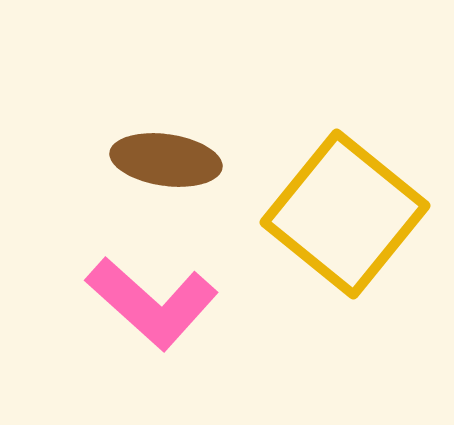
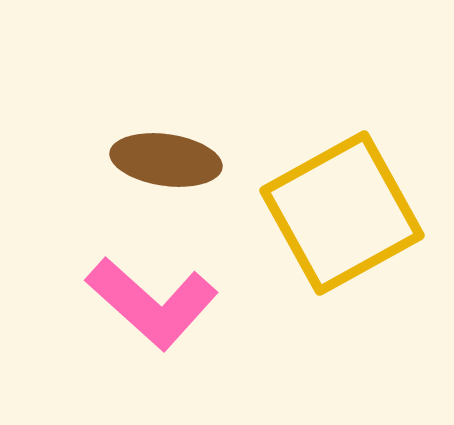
yellow square: moved 3 px left, 1 px up; rotated 22 degrees clockwise
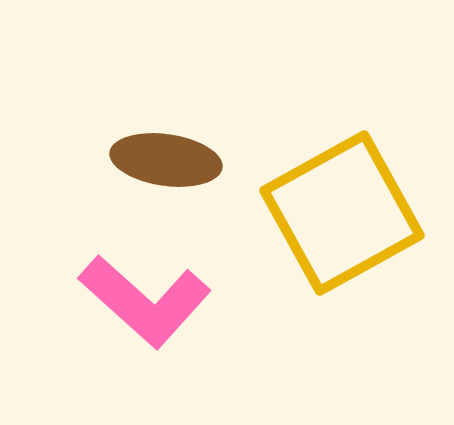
pink L-shape: moved 7 px left, 2 px up
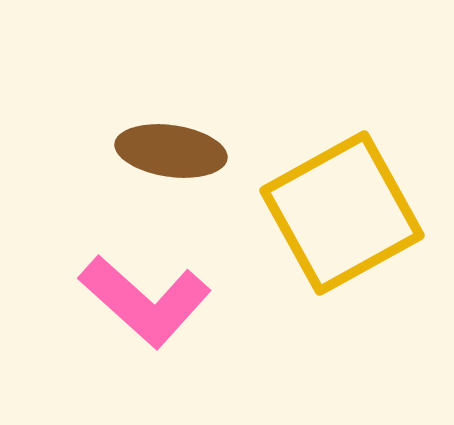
brown ellipse: moved 5 px right, 9 px up
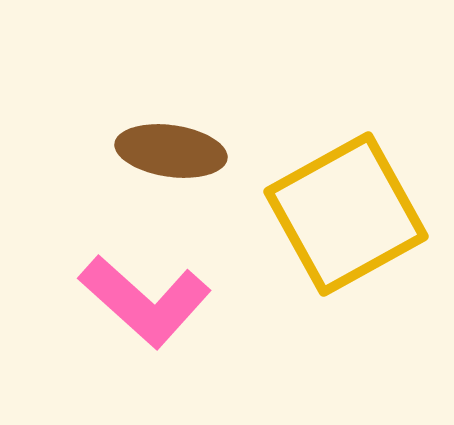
yellow square: moved 4 px right, 1 px down
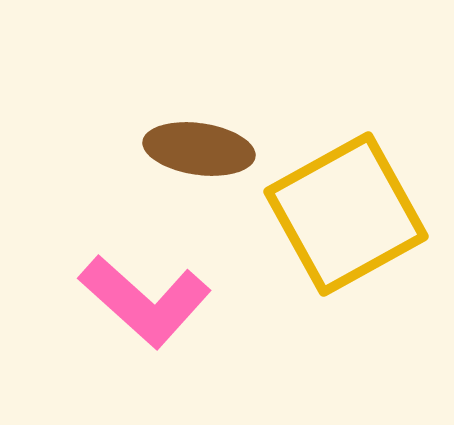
brown ellipse: moved 28 px right, 2 px up
